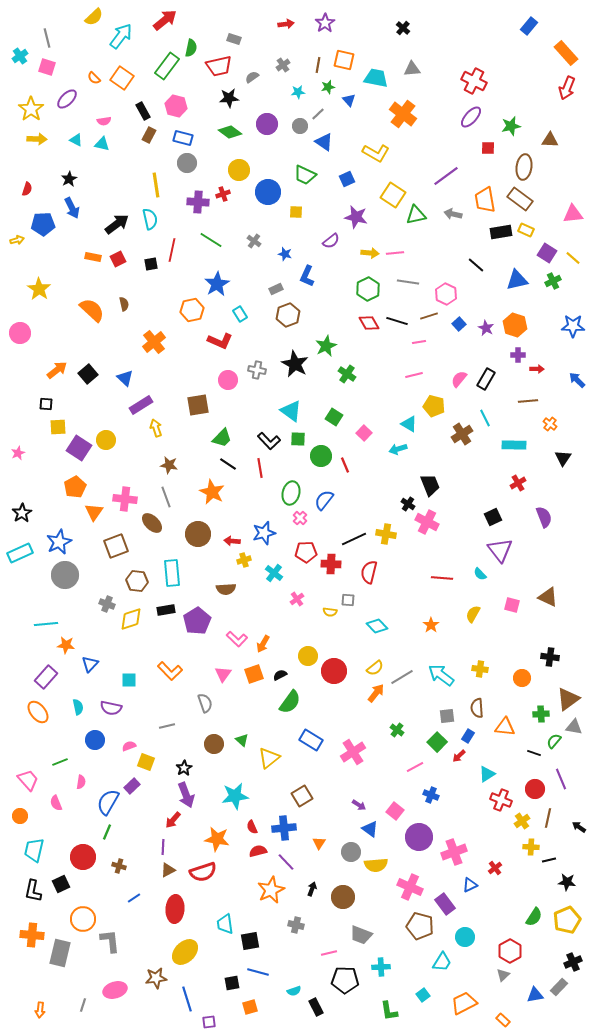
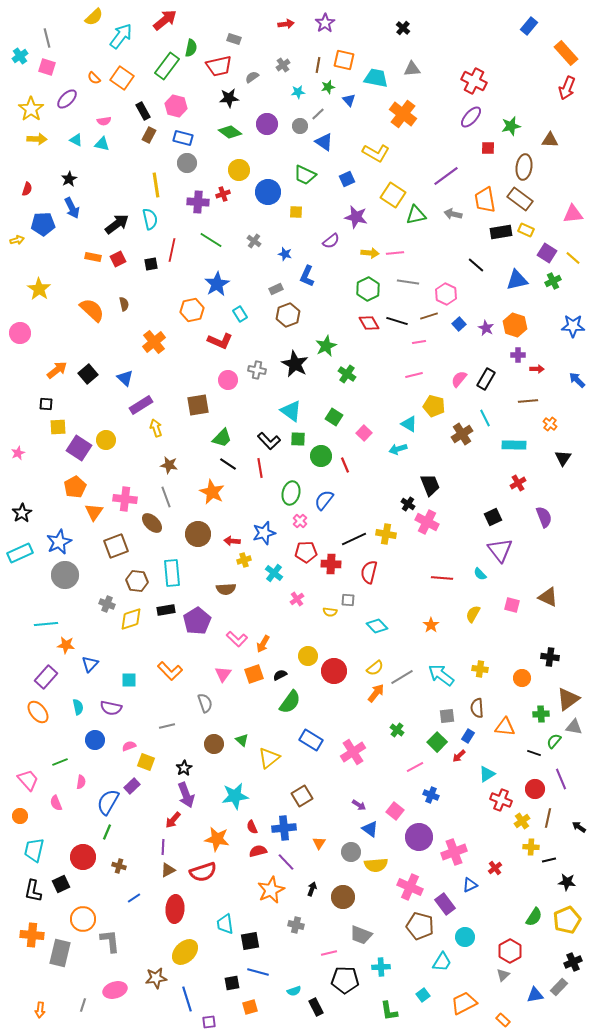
pink cross at (300, 518): moved 3 px down
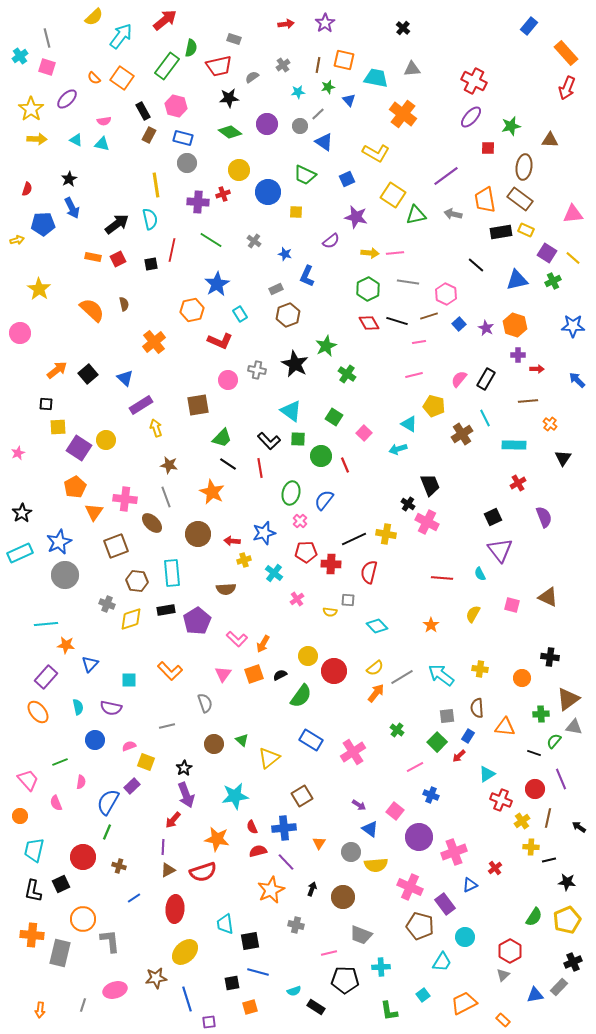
cyan semicircle at (480, 574): rotated 16 degrees clockwise
green semicircle at (290, 702): moved 11 px right, 6 px up
black rectangle at (316, 1007): rotated 30 degrees counterclockwise
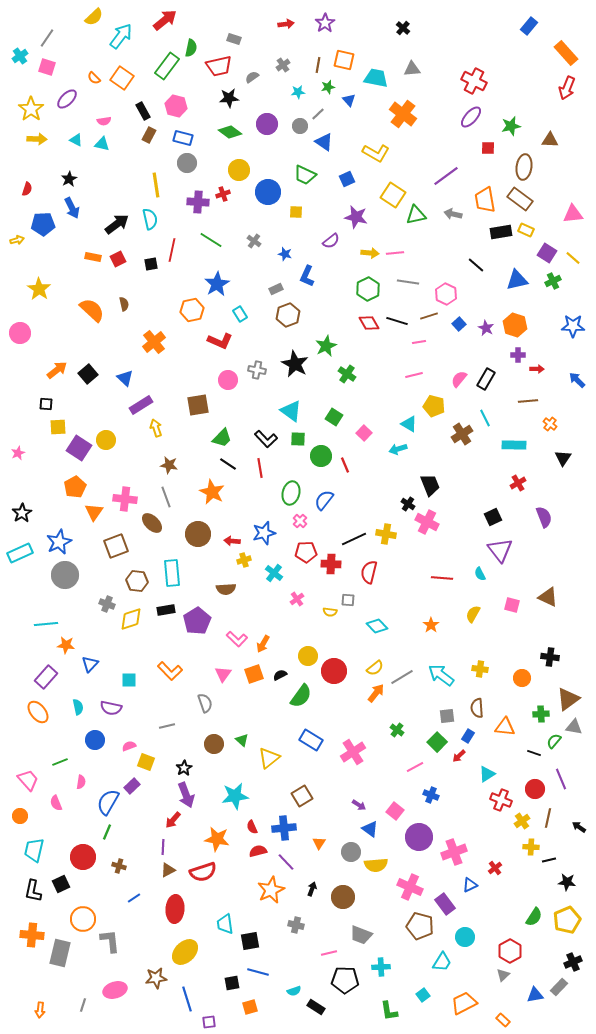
gray line at (47, 38): rotated 48 degrees clockwise
black L-shape at (269, 441): moved 3 px left, 2 px up
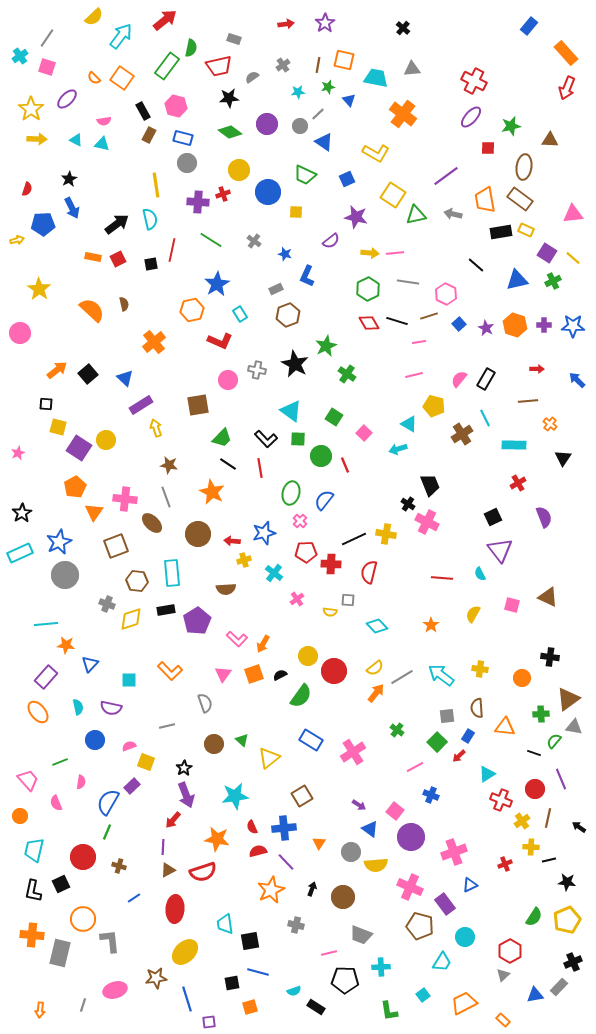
purple cross at (518, 355): moved 26 px right, 30 px up
yellow square at (58, 427): rotated 18 degrees clockwise
purple circle at (419, 837): moved 8 px left
red cross at (495, 868): moved 10 px right, 4 px up; rotated 16 degrees clockwise
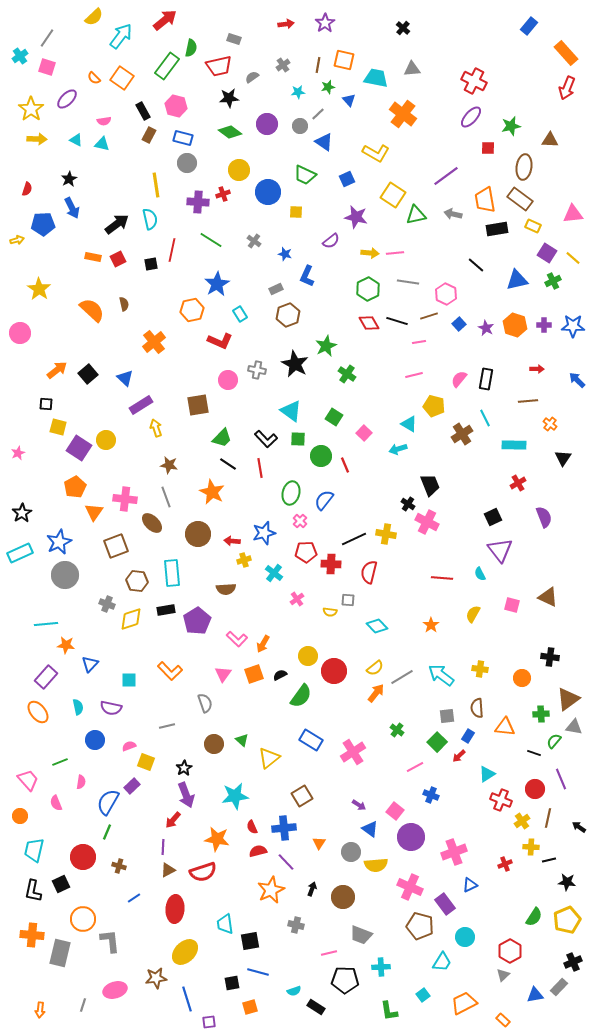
yellow rectangle at (526, 230): moved 7 px right, 4 px up
black rectangle at (501, 232): moved 4 px left, 3 px up
black rectangle at (486, 379): rotated 20 degrees counterclockwise
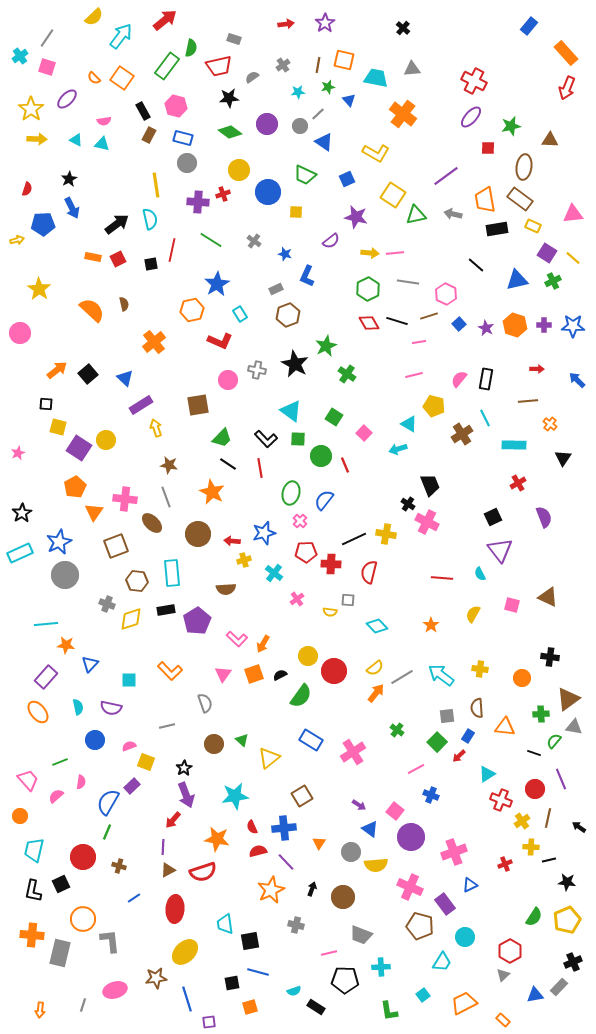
pink line at (415, 767): moved 1 px right, 2 px down
pink semicircle at (56, 803): moved 7 px up; rotated 70 degrees clockwise
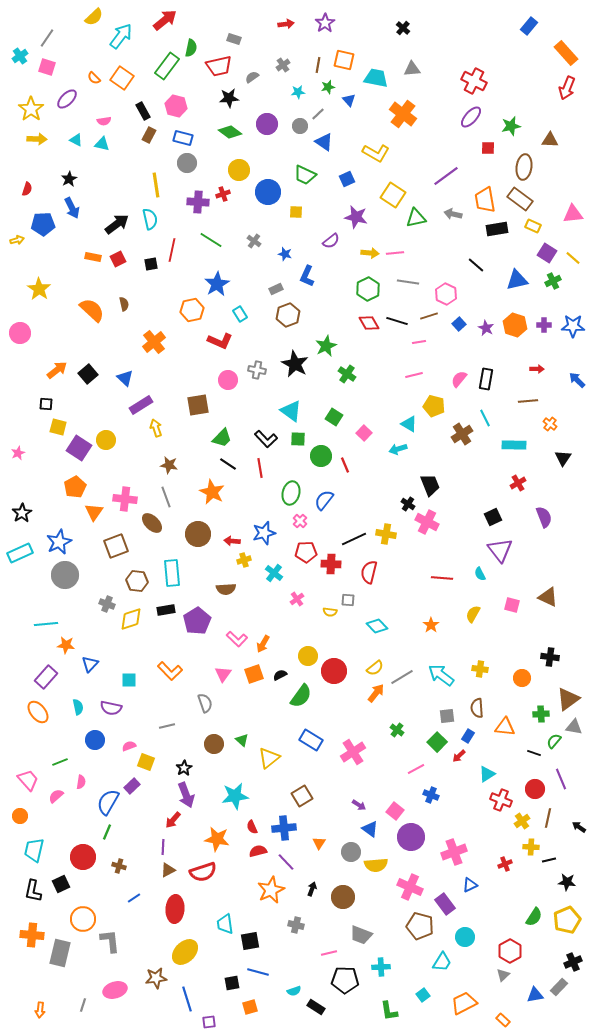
green triangle at (416, 215): moved 3 px down
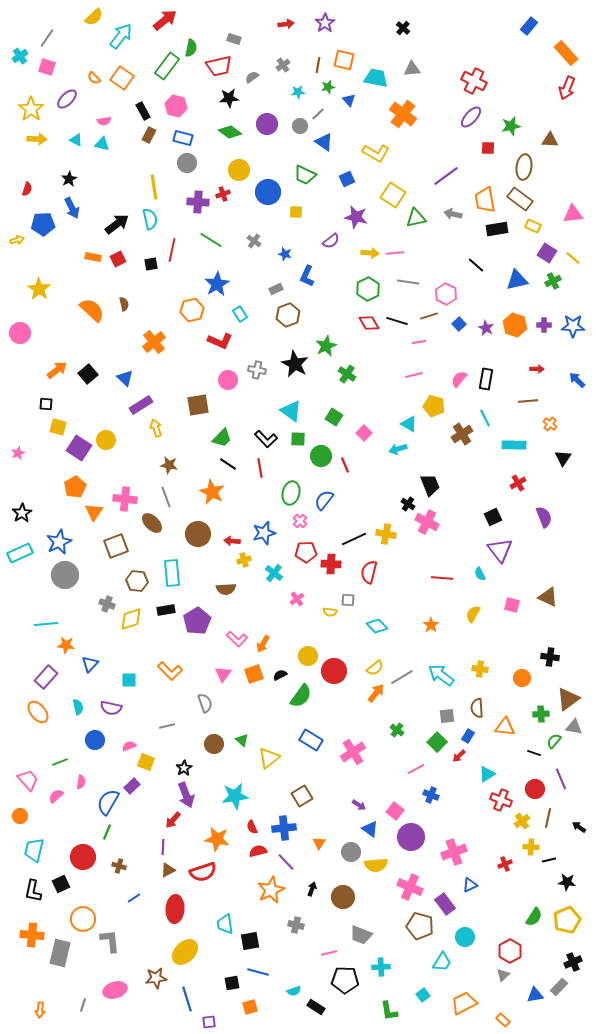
yellow line at (156, 185): moved 2 px left, 2 px down
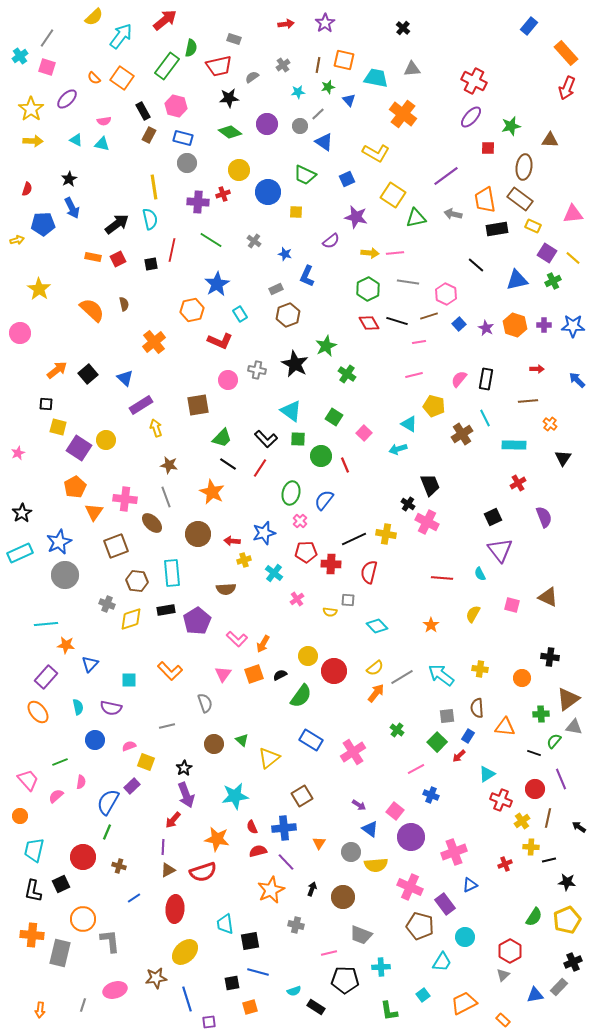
yellow arrow at (37, 139): moved 4 px left, 2 px down
red line at (260, 468): rotated 42 degrees clockwise
